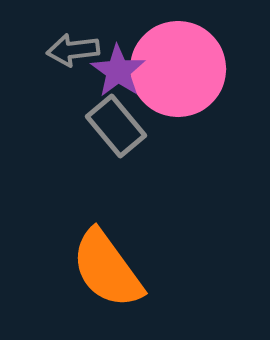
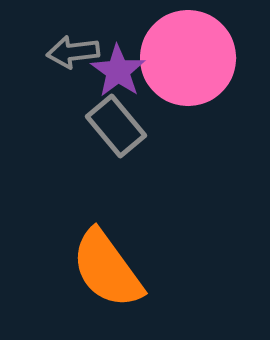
gray arrow: moved 2 px down
pink circle: moved 10 px right, 11 px up
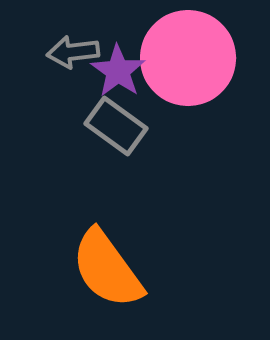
gray rectangle: rotated 14 degrees counterclockwise
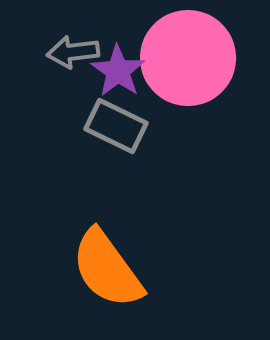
gray rectangle: rotated 10 degrees counterclockwise
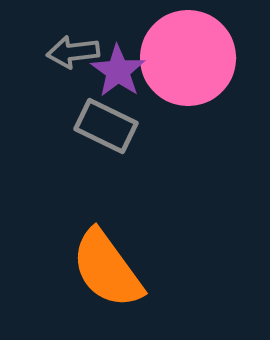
gray rectangle: moved 10 px left
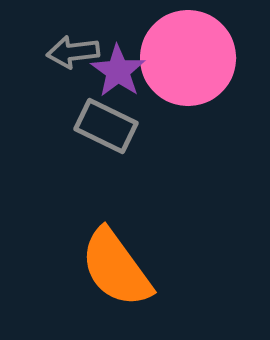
orange semicircle: moved 9 px right, 1 px up
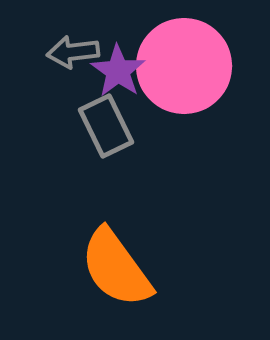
pink circle: moved 4 px left, 8 px down
gray rectangle: rotated 38 degrees clockwise
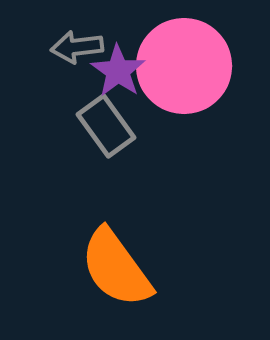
gray arrow: moved 4 px right, 5 px up
gray rectangle: rotated 10 degrees counterclockwise
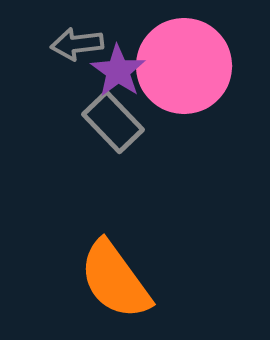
gray arrow: moved 3 px up
gray rectangle: moved 7 px right, 4 px up; rotated 8 degrees counterclockwise
orange semicircle: moved 1 px left, 12 px down
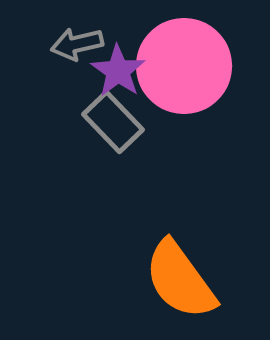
gray arrow: rotated 6 degrees counterclockwise
orange semicircle: moved 65 px right
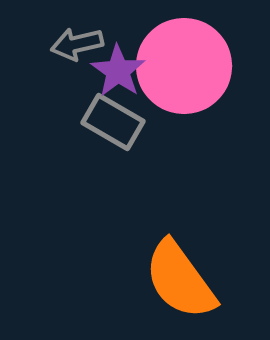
gray rectangle: rotated 16 degrees counterclockwise
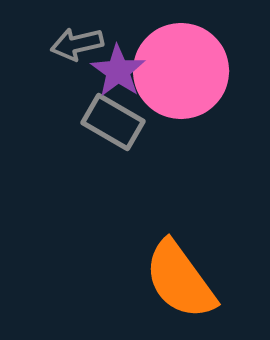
pink circle: moved 3 px left, 5 px down
